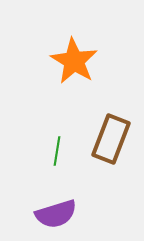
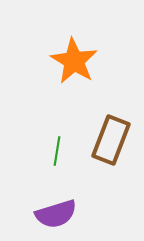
brown rectangle: moved 1 px down
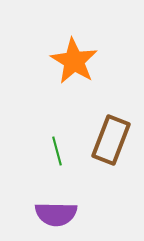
green line: rotated 24 degrees counterclockwise
purple semicircle: rotated 18 degrees clockwise
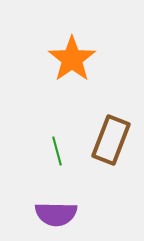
orange star: moved 2 px left, 2 px up; rotated 6 degrees clockwise
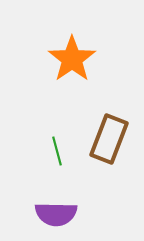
brown rectangle: moved 2 px left, 1 px up
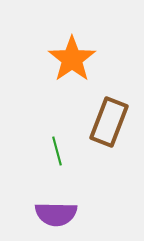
brown rectangle: moved 17 px up
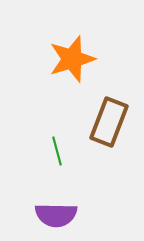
orange star: rotated 18 degrees clockwise
purple semicircle: moved 1 px down
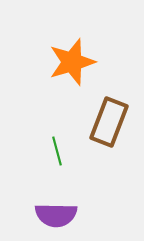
orange star: moved 3 px down
